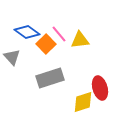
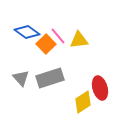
pink line: moved 1 px left, 2 px down
yellow triangle: moved 1 px left
gray triangle: moved 9 px right, 21 px down
yellow diamond: rotated 15 degrees counterclockwise
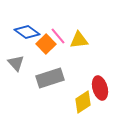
gray triangle: moved 5 px left, 15 px up
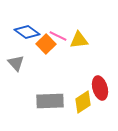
pink line: rotated 24 degrees counterclockwise
gray rectangle: moved 23 px down; rotated 16 degrees clockwise
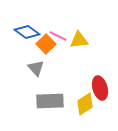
gray triangle: moved 20 px right, 5 px down
yellow diamond: moved 2 px right, 2 px down
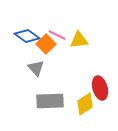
blue diamond: moved 4 px down
pink line: moved 1 px left, 1 px up
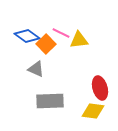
pink line: moved 4 px right, 2 px up
gray triangle: moved 1 px down; rotated 24 degrees counterclockwise
yellow diamond: moved 8 px right, 7 px down; rotated 40 degrees clockwise
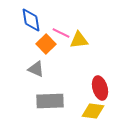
blue diamond: moved 4 px right, 16 px up; rotated 45 degrees clockwise
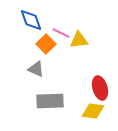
blue diamond: rotated 10 degrees counterclockwise
